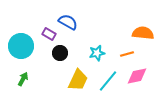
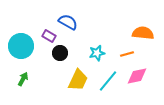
purple rectangle: moved 2 px down
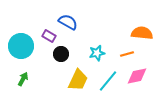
orange semicircle: moved 1 px left
black circle: moved 1 px right, 1 px down
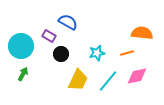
orange line: moved 1 px up
green arrow: moved 5 px up
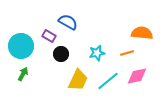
cyan line: rotated 10 degrees clockwise
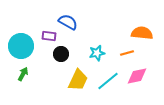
purple rectangle: rotated 24 degrees counterclockwise
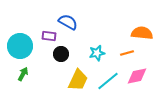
cyan circle: moved 1 px left
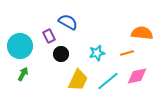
purple rectangle: rotated 56 degrees clockwise
